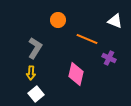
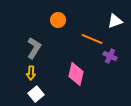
white triangle: rotated 42 degrees counterclockwise
orange line: moved 5 px right
gray L-shape: moved 1 px left
purple cross: moved 1 px right, 2 px up
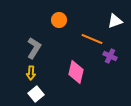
orange circle: moved 1 px right
pink diamond: moved 2 px up
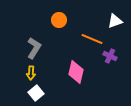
white square: moved 1 px up
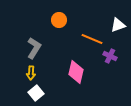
white triangle: moved 3 px right, 4 px down
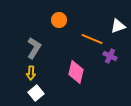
white triangle: moved 1 px down
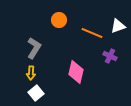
orange line: moved 6 px up
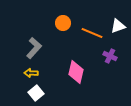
orange circle: moved 4 px right, 3 px down
gray L-shape: rotated 10 degrees clockwise
yellow arrow: rotated 88 degrees clockwise
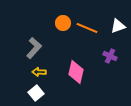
orange line: moved 5 px left, 5 px up
yellow arrow: moved 8 px right, 1 px up
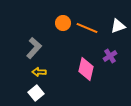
purple cross: rotated 32 degrees clockwise
pink diamond: moved 10 px right, 3 px up
